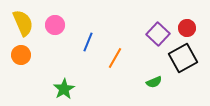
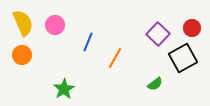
red circle: moved 5 px right
orange circle: moved 1 px right
green semicircle: moved 1 px right, 2 px down; rotated 14 degrees counterclockwise
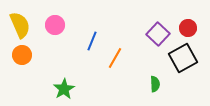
yellow semicircle: moved 3 px left, 2 px down
red circle: moved 4 px left
blue line: moved 4 px right, 1 px up
green semicircle: rotated 56 degrees counterclockwise
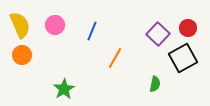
blue line: moved 10 px up
green semicircle: rotated 14 degrees clockwise
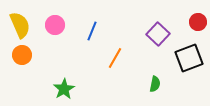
red circle: moved 10 px right, 6 px up
black square: moved 6 px right; rotated 8 degrees clockwise
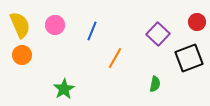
red circle: moved 1 px left
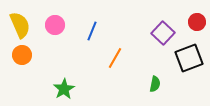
purple square: moved 5 px right, 1 px up
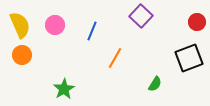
purple square: moved 22 px left, 17 px up
green semicircle: rotated 21 degrees clockwise
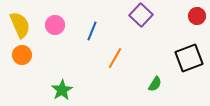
purple square: moved 1 px up
red circle: moved 6 px up
green star: moved 2 px left, 1 px down
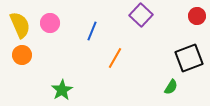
pink circle: moved 5 px left, 2 px up
green semicircle: moved 16 px right, 3 px down
